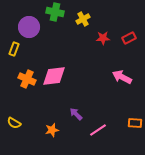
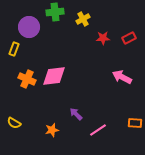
green cross: rotated 18 degrees counterclockwise
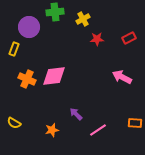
red star: moved 6 px left, 1 px down
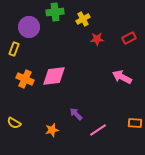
orange cross: moved 2 px left
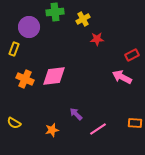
red rectangle: moved 3 px right, 17 px down
pink line: moved 1 px up
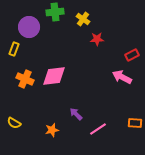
yellow cross: rotated 24 degrees counterclockwise
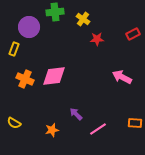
red rectangle: moved 1 px right, 21 px up
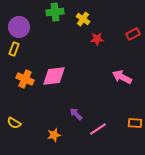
purple circle: moved 10 px left
orange star: moved 2 px right, 5 px down
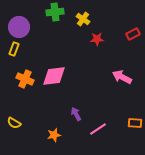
purple arrow: rotated 16 degrees clockwise
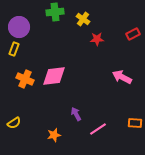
yellow semicircle: rotated 64 degrees counterclockwise
